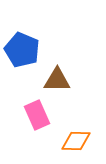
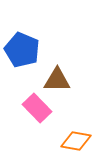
pink rectangle: moved 7 px up; rotated 20 degrees counterclockwise
orange diamond: rotated 8 degrees clockwise
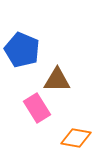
pink rectangle: rotated 12 degrees clockwise
orange diamond: moved 3 px up
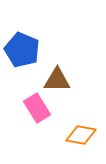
orange diamond: moved 5 px right, 3 px up
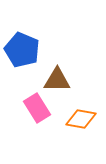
orange diamond: moved 16 px up
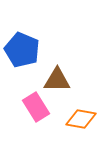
pink rectangle: moved 1 px left, 1 px up
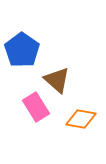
blue pentagon: rotated 12 degrees clockwise
brown triangle: rotated 40 degrees clockwise
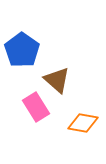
orange diamond: moved 2 px right, 4 px down
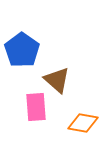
pink rectangle: rotated 28 degrees clockwise
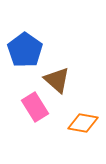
blue pentagon: moved 3 px right
pink rectangle: moved 1 px left; rotated 28 degrees counterclockwise
